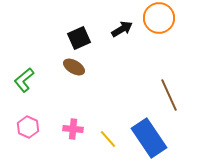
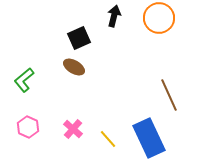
black arrow: moved 8 px left, 13 px up; rotated 45 degrees counterclockwise
pink cross: rotated 36 degrees clockwise
blue rectangle: rotated 9 degrees clockwise
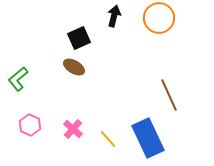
green L-shape: moved 6 px left, 1 px up
pink hexagon: moved 2 px right, 2 px up
blue rectangle: moved 1 px left
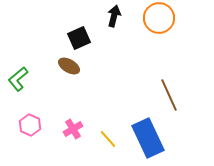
brown ellipse: moved 5 px left, 1 px up
pink cross: rotated 18 degrees clockwise
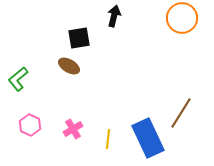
orange circle: moved 23 px right
black square: rotated 15 degrees clockwise
brown line: moved 12 px right, 18 px down; rotated 56 degrees clockwise
yellow line: rotated 48 degrees clockwise
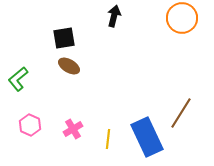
black square: moved 15 px left
blue rectangle: moved 1 px left, 1 px up
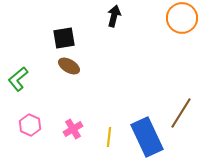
yellow line: moved 1 px right, 2 px up
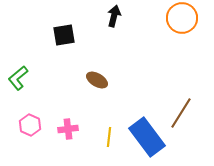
black square: moved 3 px up
brown ellipse: moved 28 px right, 14 px down
green L-shape: moved 1 px up
pink cross: moved 5 px left; rotated 24 degrees clockwise
blue rectangle: rotated 12 degrees counterclockwise
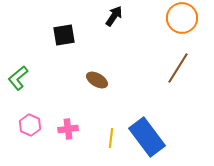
black arrow: rotated 20 degrees clockwise
brown line: moved 3 px left, 45 px up
yellow line: moved 2 px right, 1 px down
